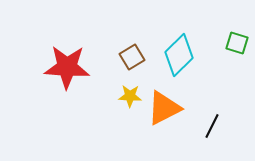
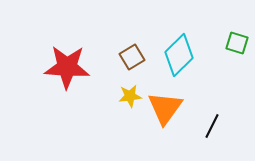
yellow star: rotated 10 degrees counterclockwise
orange triangle: moved 1 px right; rotated 27 degrees counterclockwise
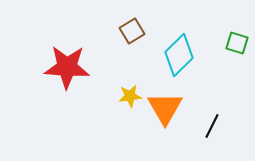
brown square: moved 26 px up
orange triangle: rotated 6 degrees counterclockwise
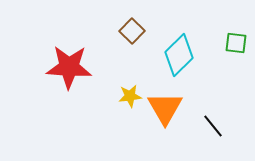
brown square: rotated 15 degrees counterclockwise
green square: moved 1 px left; rotated 10 degrees counterclockwise
red star: moved 2 px right
black line: moved 1 px right; rotated 65 degrees counterclockwise
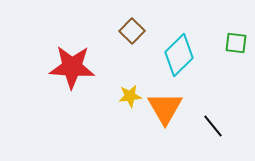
red star: moved 3 px right
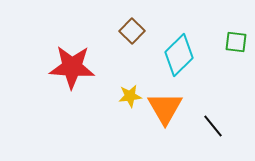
green square: moved 1 px up
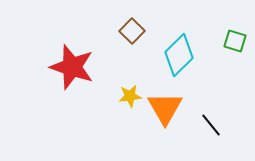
green square: moved 1 px left, 1 px up; rotated 10 degrees clockwise
red star: rotated 15 degrees clockwise
black line: moved 2 px left, 1 px up
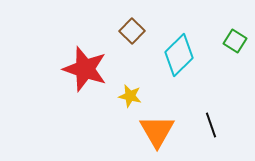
green square: rotated 15 degrees clockwise
red star: moved 13 px right, 2 px down
yellow star: rotated 20 degrees clockwise
orange triangle: moved 8 px left, 23 px down
black line: rotated 20 degrees clockwise
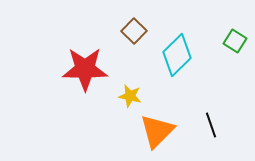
brown square: moved 2 px right
cyan diamond: moved 2 px left
red star: rotated 18 degrees counterclockwise
orange triangle: rotated 15 degrees clockwise
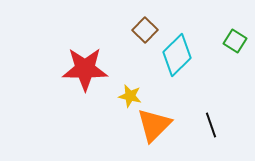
brown square: moved 11 px right, 1 px up
orange triangle: moved 3 px left, 6 px up
